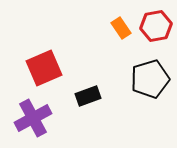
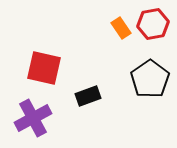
red hexagon: moved 3 px left, 2 px up
red square: rotated 36 degrees clockwise
black pentagon: rotated 18 degrees counterclockwise
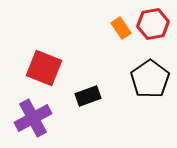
red square: rotated 9 degrees clockwise
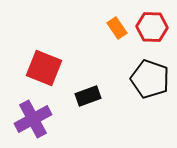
red hexagon: moved 1 px left, 3 px down; rotated 12 degrees clockwise
orange rectangle: moved 4 px left
black pentagon: rotated 18 degrees counterclockwise
purple cross: moved 1 px down
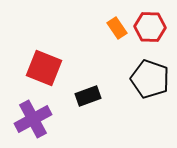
red hexagon: moved 2 px left
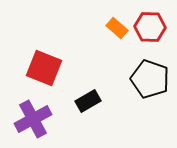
orange rectangle: rotated 15 degrees counterclockwise
black rectangle: moved 5 px down; rotated 10 degrees counterclockwise
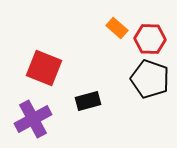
red hexagon: moved 12 px down
black rectangle: rotated 15 degrees clockwise
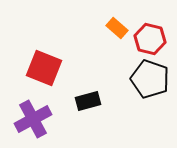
red hexagon: rotated 12 degrees clockwise
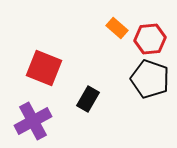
red hexagon: rotated 20 degrees counterclockwise
black rectangle: moved 2 px up; rotated 45 degrees counterclockwise
purple cross: moved 2 px down
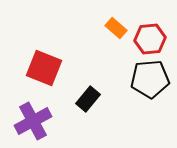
orange rectangle: moved 1 px left
black pentagon: rotated 24 degrees counterclockwise
black rectangle: rotated 10 degrees clockwise
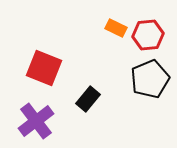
orange rectangle: rotated 15 degrees counterclockwise
red hexagon: moved 2 px left, 4 px up
black pentagon: rotated 18 degrees counterclockwise
purple cross: moved 3 px right; rotated 9 degrees counterclockwise
